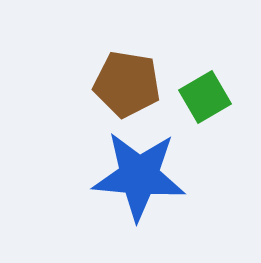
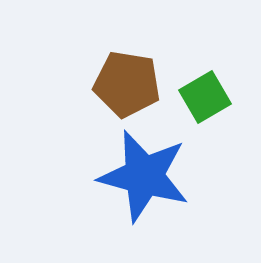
blue star: moved 5 px right; rotated 10 degrees clockwise
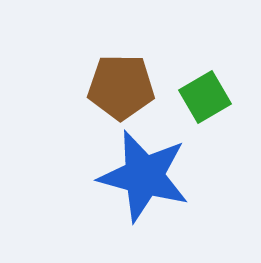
brown pentagon: moved 6 px left, 3 px down; rotated 8 degrees counterclockwise
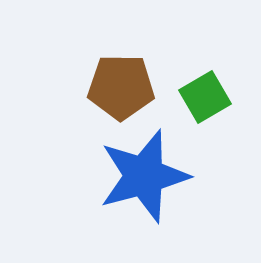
blue star: rotated 30 degrees counterclockwise
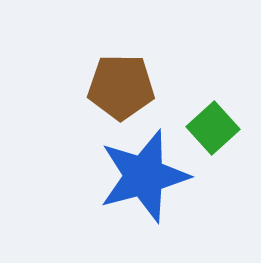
green square: moved 8 px right, 31 px down; rotated 12 degrees counterclockwise
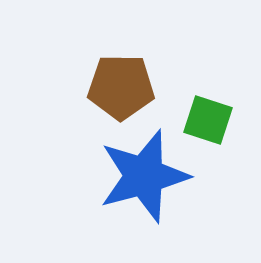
green square: moved 5 px left, 8 px up; rotated 30 degrees counterclockwise
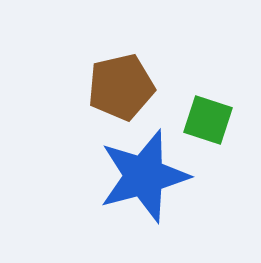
brown pentagon: rotated 14 degrees counterclockwise
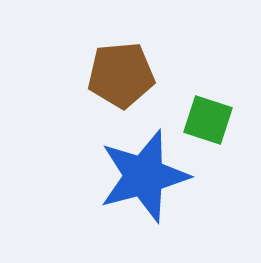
brown pentagon: moved 12 px up; rotated 8 degrees clockwise
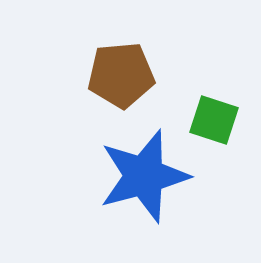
green square: moved 6 px right
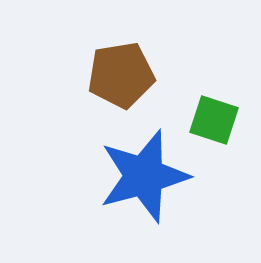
brown pentagon: rotated 4 degrees counterclockwise
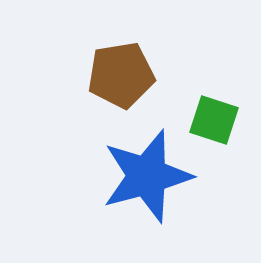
blue star: moved 3 px right
